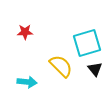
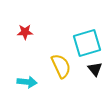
yellow semicircle: rotated 20 degrees clockwise
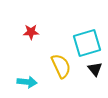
red star: moved 6 px right
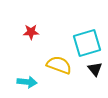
yellow semicircle: moved 2 px left, 1 px up; rotated 45 degrees counterclockwise
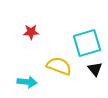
yellow semicircle: moved 1 px down
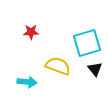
yellow semicircle: moved 1 px left
